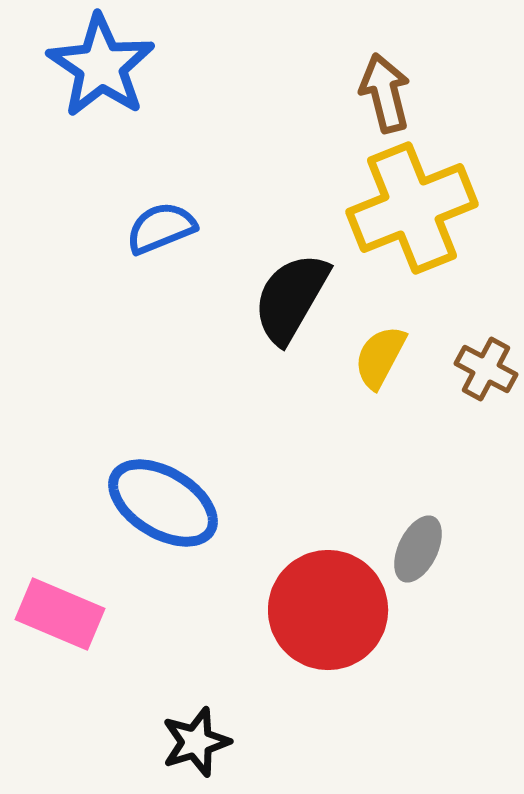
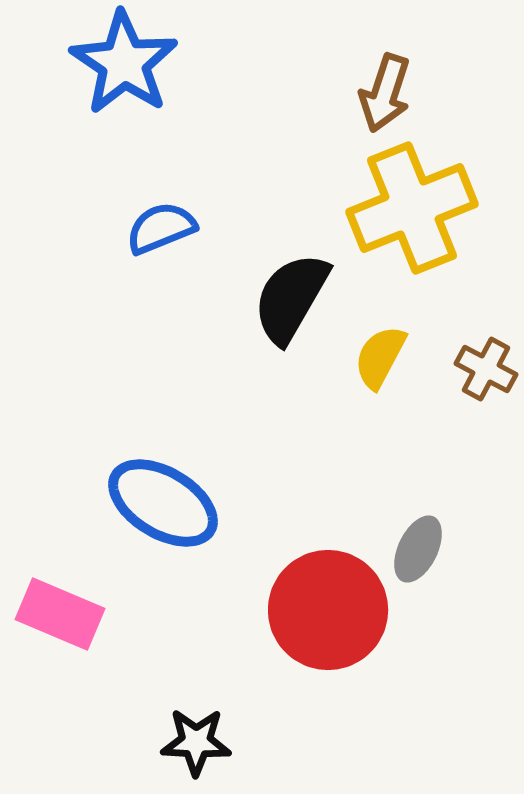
blue star: moved 23 px right, 3 px up
brown arrow: rotated 148 degrees counterclockwise
black star: rotated 20 degrees clockwise
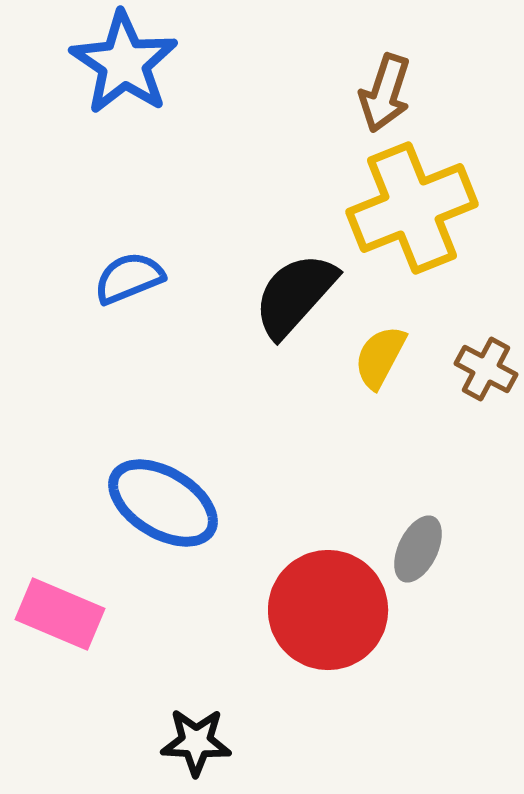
blue semicircle: moved 32 px left, 50 px down
black semicircle: moved 4 px right, 3 px up; rotated 12 degrees clockwise
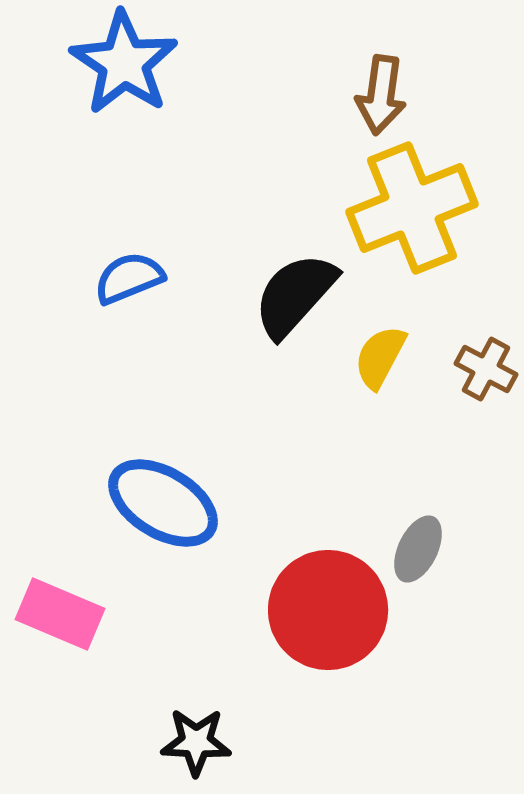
brown arrow: moved 4 px left, 2 px down; rotated 10 degrees counterclockwise
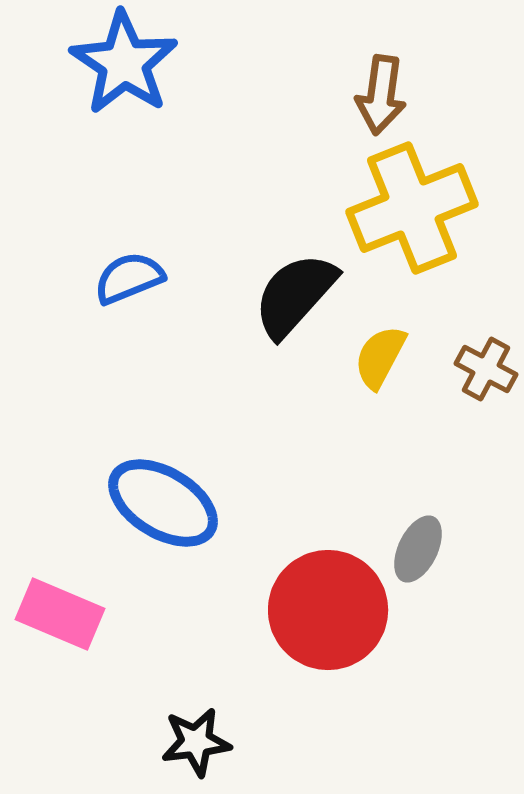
black star: rotated 10 degrees counterclockwise
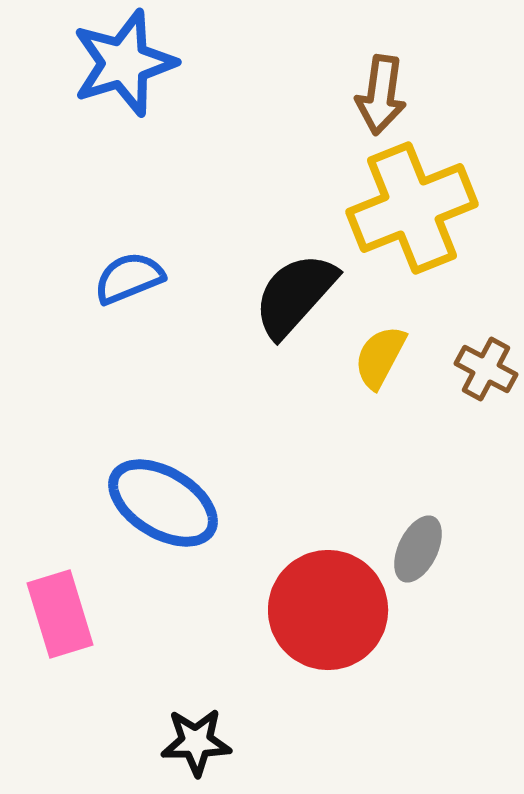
blue star: rotated 21 degrees clockwise
pink rectangle: rotated 50 degrees clockwise
black star: rotated 6 degrees clockwise
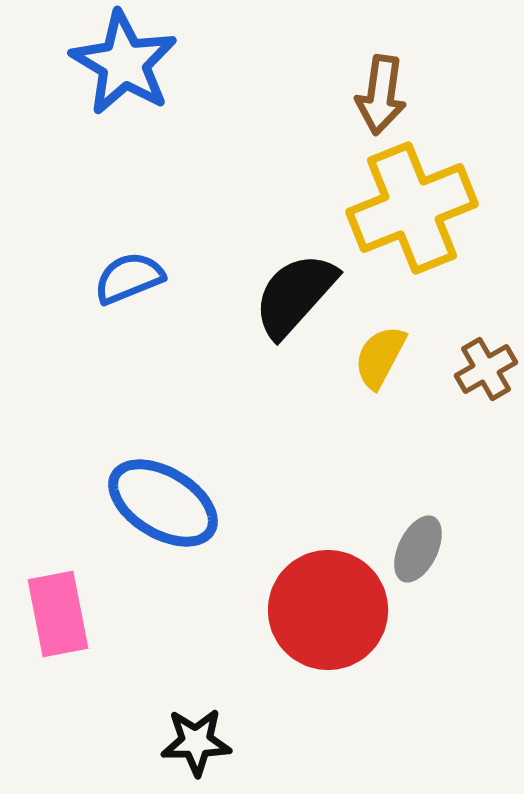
blue star: rotated 24 degrees counterclockwise
brown cross: rotated 32 degrees clockwise
pink rectangle: moved 2 px left; rotated 6 degrees clockwise
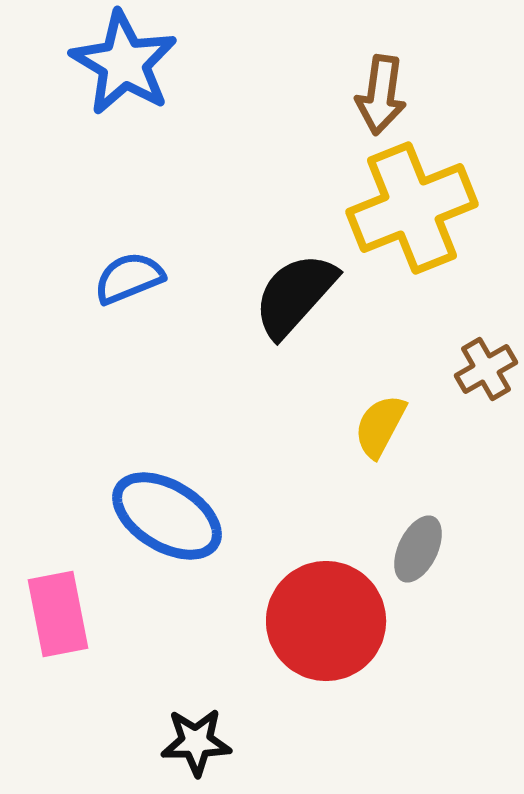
yellow semicircle: moved 69 px down
blue ellipse: moved 4 px right, 13 px down
red circle: moved 2 px left, 11 px down
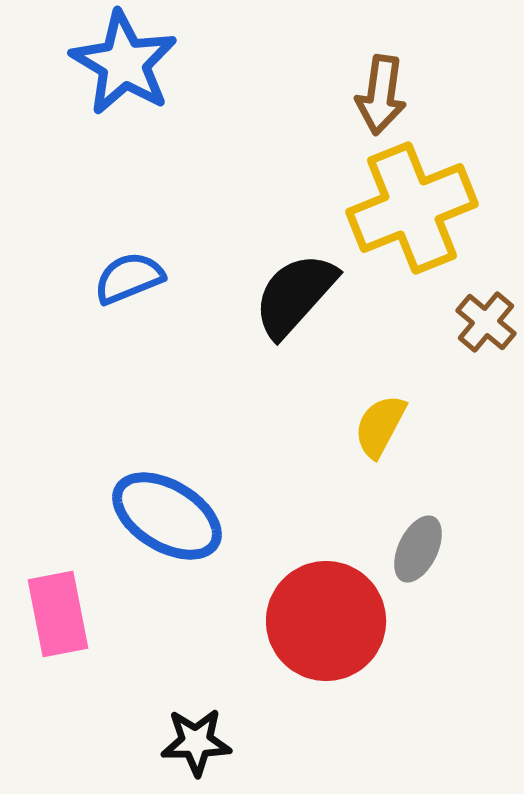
brown cross: moved 47 px up; rotated 20 degrees counterclockwise
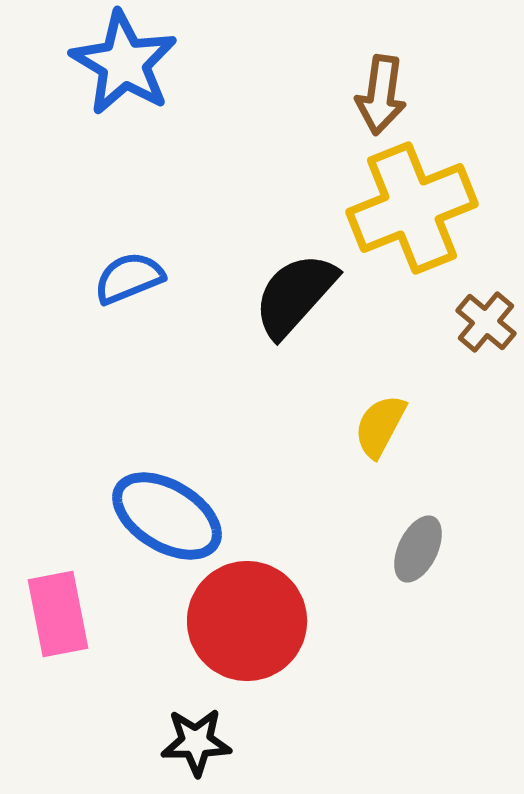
red circle: moved 79 px left
